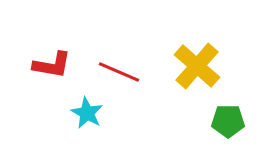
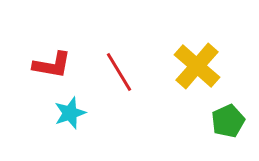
red line: rotated 36 degrees clockwise
cyan star: moved 17 px left; rotated 24 degrees clockwise
green pentagon: rotated 24 degrees counterclockwise
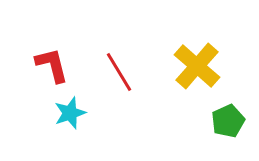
red L-shape: rotated 114 degrees counterclockwise
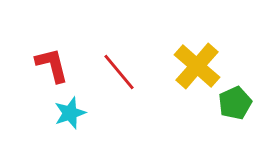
red line: rotated 9 degrees counterclockwise
green pentagon: moved 7 px right, 18 px up
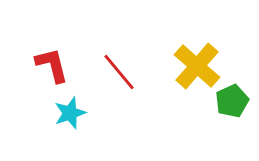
green pentagon: moved 3 px left, 2 px up
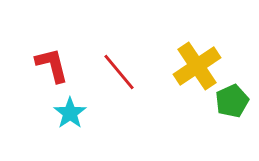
yellow cross: rotated 15 degrees clockwise
cyan star: rotated 16 degrees counterclockwise
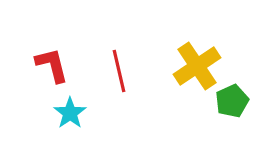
red line: moved 1 px up; rotated 27 degrees clockwise
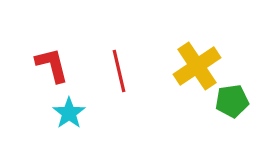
green pentagon: rotated 16 degrees clockwise
cyan star: moved 1 px left
